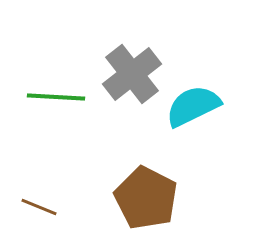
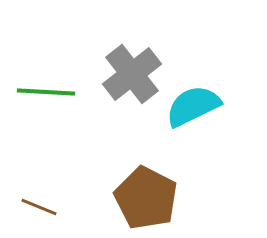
green line: moved 10 px left, 5 px up
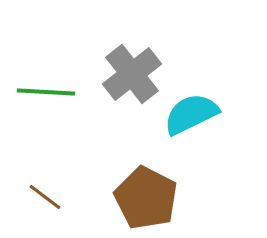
cyan semicircle: moved 2 px left, 8 px down
brown line: moved 6 px right, 10 px up; rotated 15 degrees clockwise
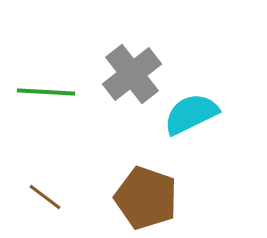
brown pentagon: rotated 8 degrees counterclockwise
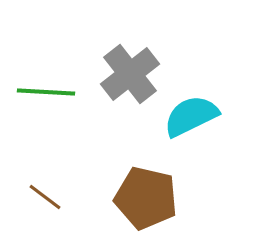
gray cross: moved 2 px left
cyan semicircle: moved 2 px down
brown pentagon: rotated 6 degrees counterclockwise
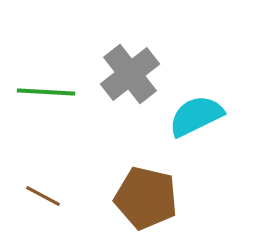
cyan semicircle: moved 5 px right
brown line: moved 2 px left, 1 px up; rotated 9 degrees counterclockwise
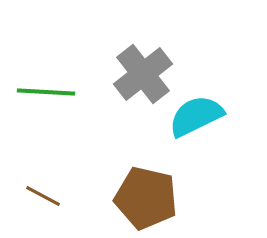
gray cross: moved 13 px right
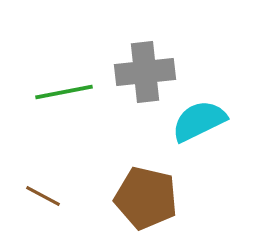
gray cross: moved 2 px right, 2 px up; rotated 32 degrees clockwise
green line: moved 18 px right; rotated 14 degrees counterclockwise
cyan semicircle: moved 3 px right, 5 px down
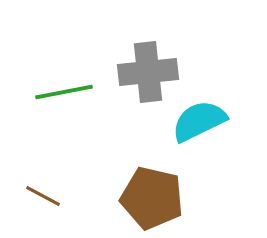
gray cross: moved 3 px right
brown pentagon: moved 6 px right
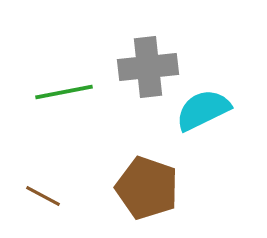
gray cross: moved 5 px up
cyan semicircle: moved 4 px right, 11 px up
brown pentagon: moved 5 px left, 10 px up; rotated 6 degrees clockwise
